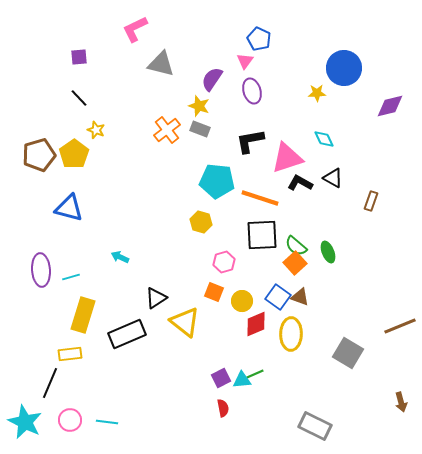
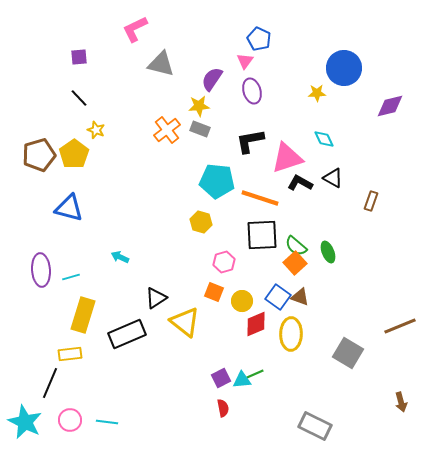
yellow star at (199, 106): rotated 25 degrees counterclockwise
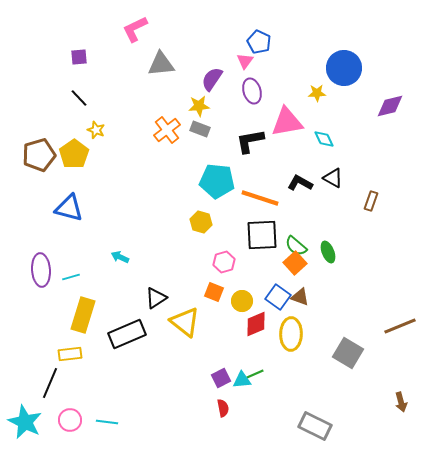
blue pentagon at (259, 39): moved 3 px down
gray triangle at (161, 64): rotated 20 degrees counterclockwise
pink triangle at (287, 158): moved 36 px up; rotated 8 degrees clockwise
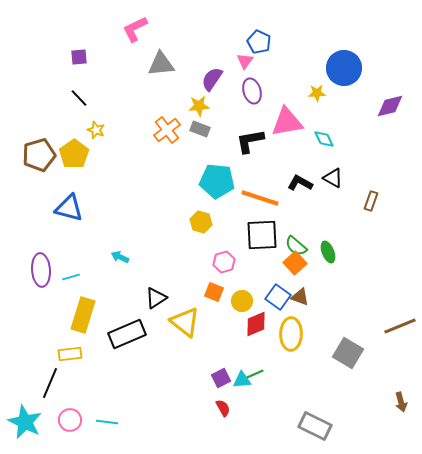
red semicircle at (223, 408): rotated 18 degrees counterclockwise
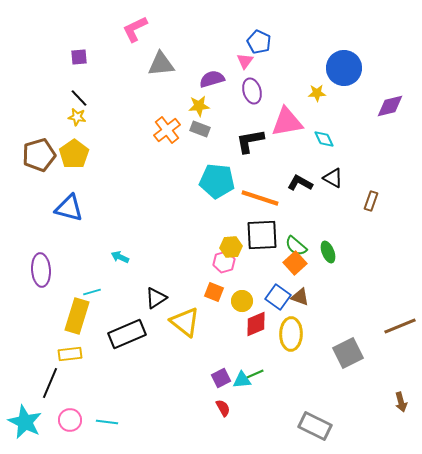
purple semicircle at (212, 79): rotated 40 degrees clockwise
yellow star at (96, 130): moved 19 px left, 13 px up; rotated 12 degrees counterclockwise
yellow hexagon at (201, 222): moved 30 px right, 25 px down; rotated 20 degrees counterclockwise
cyan line at (71, 277): moved 21 px right, 15 px down
yellow rectangle at (83, 315): moved 6 px left, 1 px down
gray square at (348, 353): rotated 32 degrees clockwise
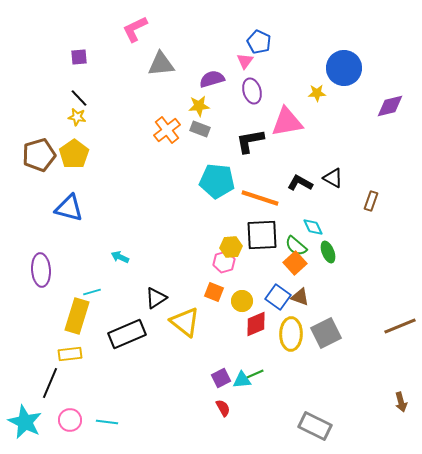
cyan diamond at (324, 139): moved 11 px left, 88 px down
gray square at (348, 353): moved 22 px left, 20 px up
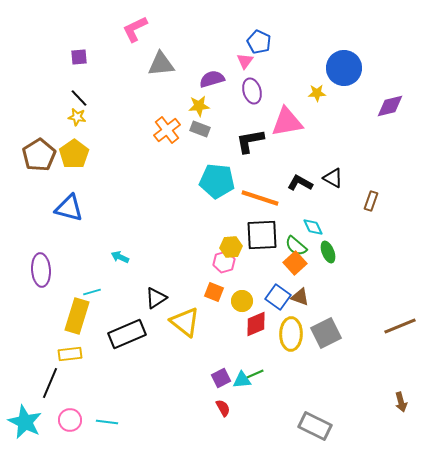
brown pentagon at (39, 155): rotated 16 degrees counterclockwise
